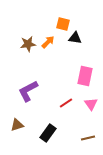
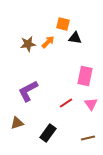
brown triangle: moved 2 px up
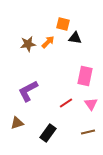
brown line: moved 6 px up
